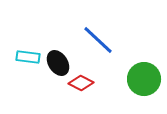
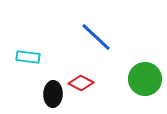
blue line: moved 2 px left, 3 px up
black ellipse: moved 5 px left, 31 px down; rotated 35 degrees clockwise
green circle: moved 1 px right
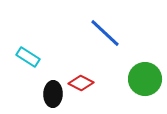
blue line: moved 9 px right, 4 px up
cyan rectangle: rotated 25 degrees clockwise
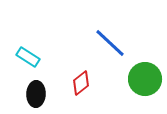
blue line: moved 5 px right, 10 px down
red diamond: rotated 65 degrees counterclockwise
black ellipse: moved 17 px left
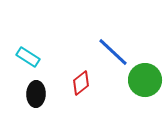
blue line: moved 3 px right, 9 px down
green circle: moved 1 px down
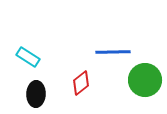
blue line: rotated 44 degrees counterclockwise
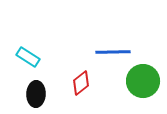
green circle: moved 2 px left, 1 px down
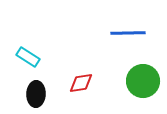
blue line: moved 15 px right, 19 px up
red diamond: rotated 30 degrees clockwise
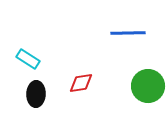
cyan rectangle: moved 2 px down
green circle: moved 5 px right, 5 px down
